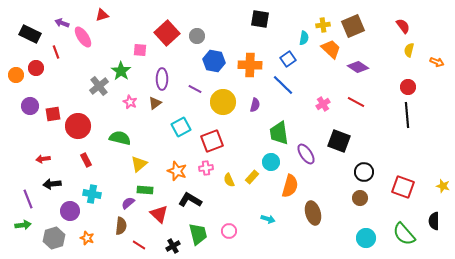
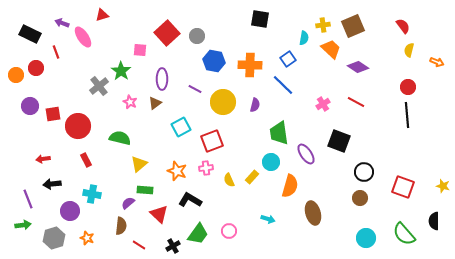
green trapezoid at (198, 234): rotated 50 degrees clockwise
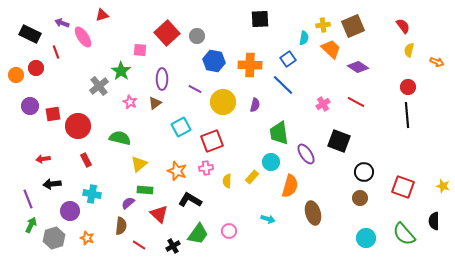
black square at (260, 19): rotated 12 degrees counterclockwise
yellow semicircle at (229, 180): moved 2 px left, 1 px down; rotated 24 degrees clockwise
green arrow at (23, 225): moved 8 px right; rotated 56 degrees counterclockwise
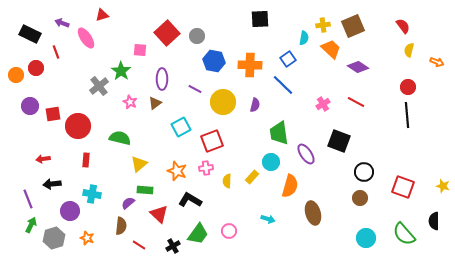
pink ellipse at (83, 37): moved 3 px right, 1 px down
red rectangle at (86, 160): rotated 32 degrees clockwise
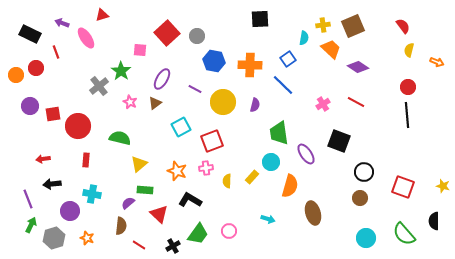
purple ellipse at (162, 79): rotated 30 degrees clockwise
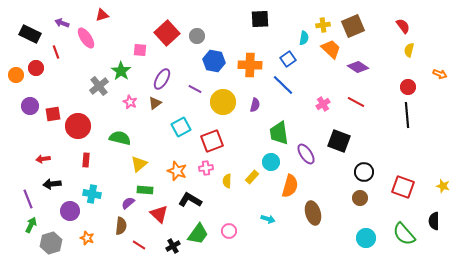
orange arrow at (437, 62): moved 3 px right, 12 px down
gray hexagon at (54, 238): moved 3 px left, 5 px down
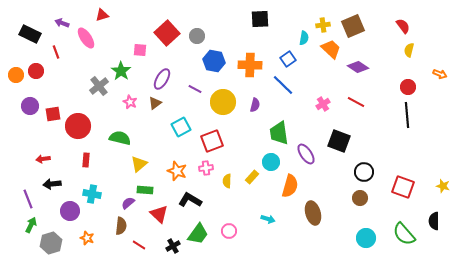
red circle at (36, 68): moved 3 px down
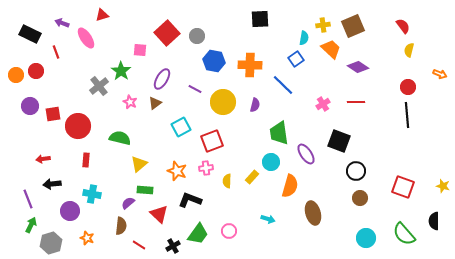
blue square at (288, 59): moved 8 px right
red line at (356, 102): rotated 30 degrees counterclockwise
black circle at (364, 172): moved 8 px left, 1 px up
black L-shape at (190, 200): rotated 10 degrees counterclockwise
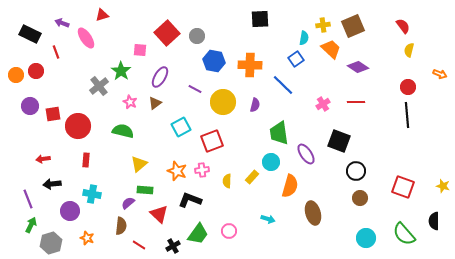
purple ellipse at (162, 79): moved 2 px left, 2 px up
green semicircle at (120, 138): moved 3 px right, 7 px up
pink cross at (206, 168): moved 4 px left, 2 px down
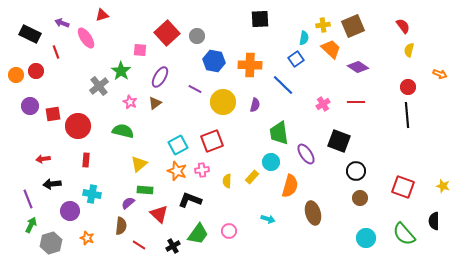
cyan square at (181, 127): moved 3 px left, 18 px down
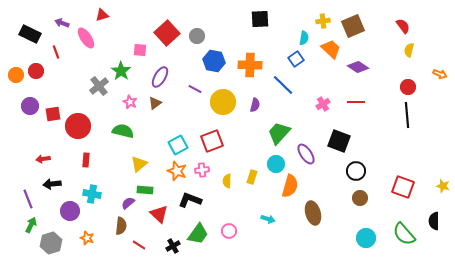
yellow cross at (323, 25): moved 4 px up
green trapezoid at (279, 133): rotated 50 degrees clockwise
cyan circle at (271, 162): moved 5 px right, 2 px down
yellow rectangle at (252, 177): rotated 24 degrees counterclockwise
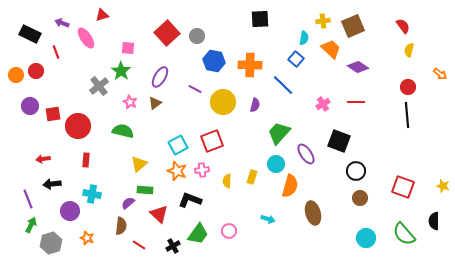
pink square at (140, 50): moved 12 px left, 2 px up
blue square at (296, 59): rotated 14 degrees counterclockwise
orange arrow at (440, 74): rotated 16 degrees clockwise
